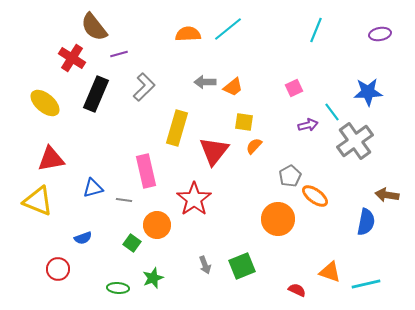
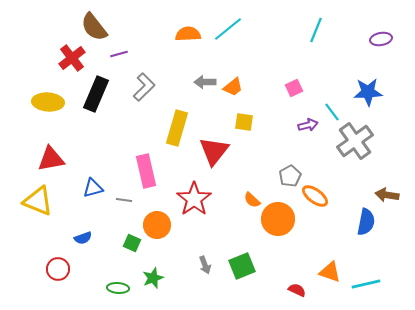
purple ellipse at (380, 34): moved 1 px right, 5 px down
red cross at (72, 58): rotated 20 degrees clockwise
yellow ellipse at (45, 103): moved 3 px right, 1 px up; rotated 36 degrees counterclockwise
orange semicircle at (254, 146): moved 2 px left, 54 px down; rotated 90 degrees counterclockwise
green square at (132, 243): rotated 12 degrees counterclockwise
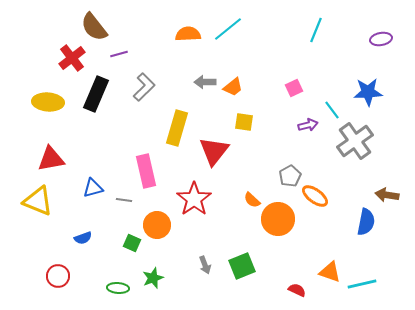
cyan line at (332, 112): moved 2 px up
red circle at (58, 269): moved 7 px down
cyan line at (366, 284): moved 4 px left
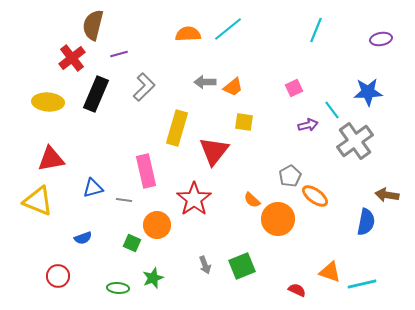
brown semicircle at (94, 27): moved 1 px left, 2 px up; rotated 52 degrees clockwise
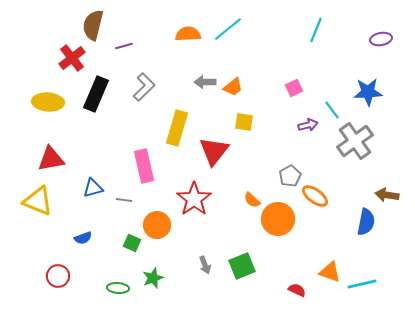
purple line at (119, 54): moved 5 px right, 8 px up
pink rectangle at (146, 171): moved 2 px left, 5 px up
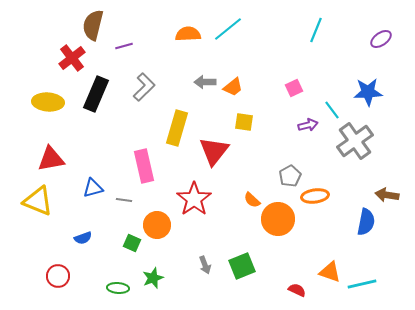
purple ellipse at (381, 39): rotated 25 degrees counterclockwise
orange ellipse at (315, 196): rotated 44 degrees counterclockwise
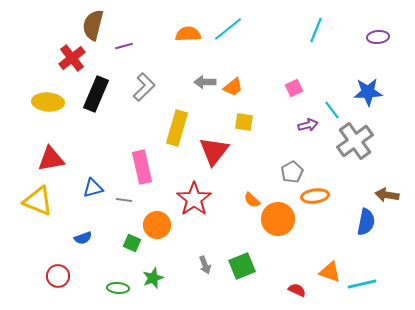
purple ellipse at (381, 39): moved 3 px left, 2 px up; rotated 30 degrees clockwise
pink rectangle at (144, 166): moved 2 px left, 1 px down
gray pentagon at (290, 176): moved 2 px right, 4 px up
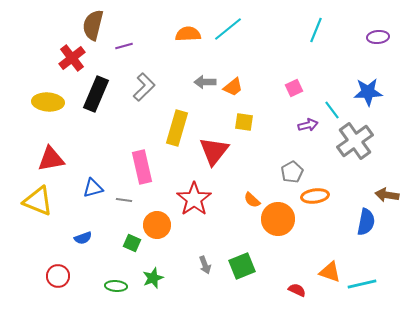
green ellipse at (118, 288): moved 2 px left, 2 px up
